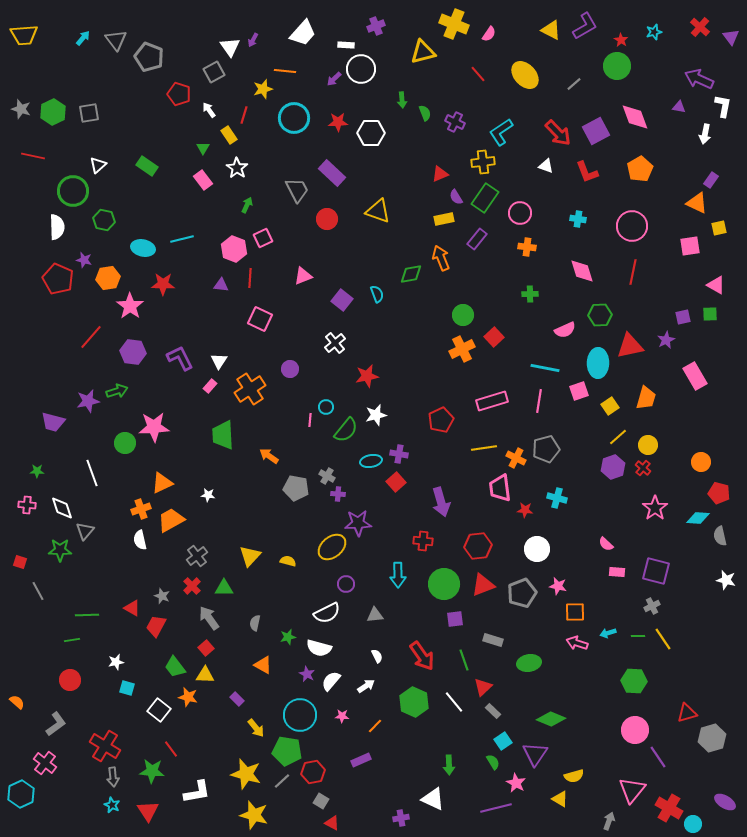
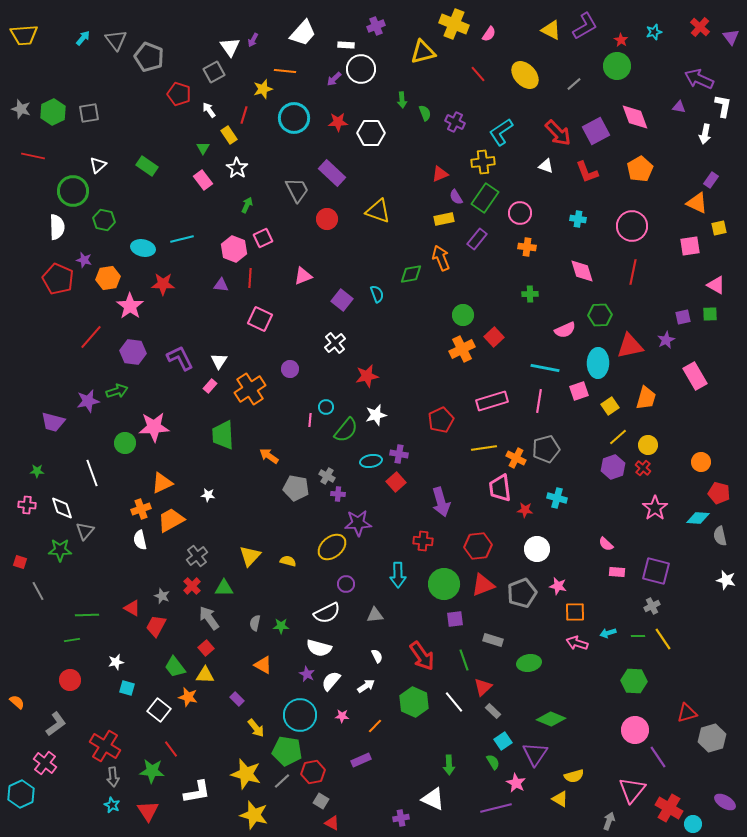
green star at (288, 637): moved 7 px left, 11 px up; rotated 14 degrees clockwise
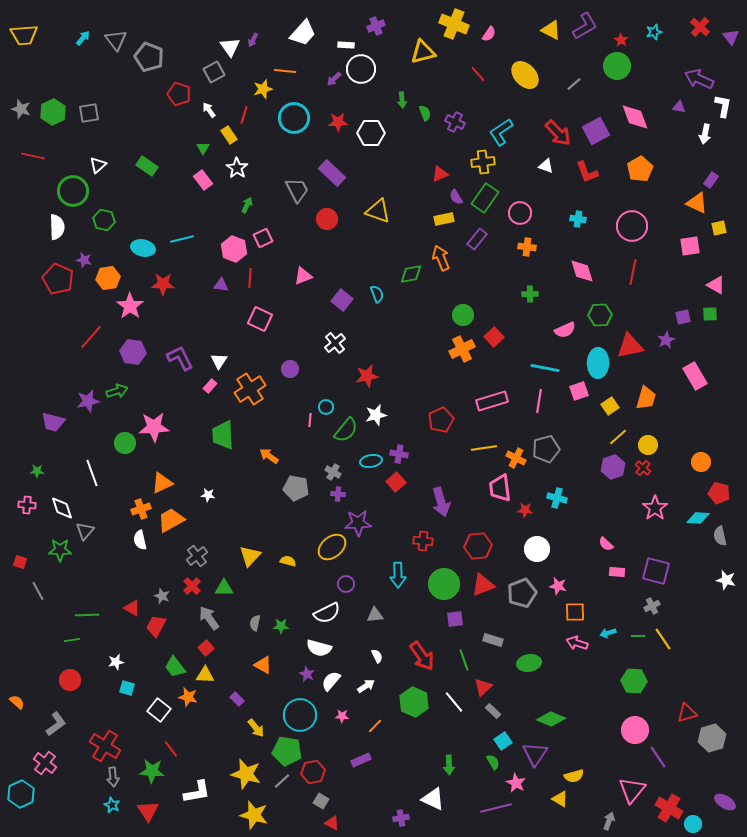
gray cross at (327, 476): moved 6 px right, 4 px up
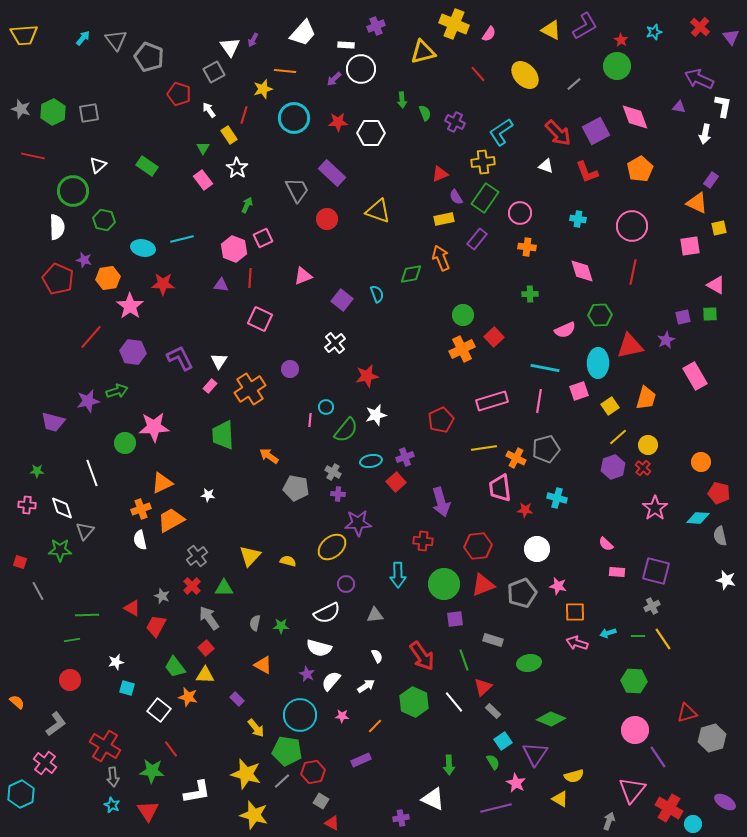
purple cross at (399, 454): moved 6 px right, 3 px down; rotated 30 degrees counterclockwise
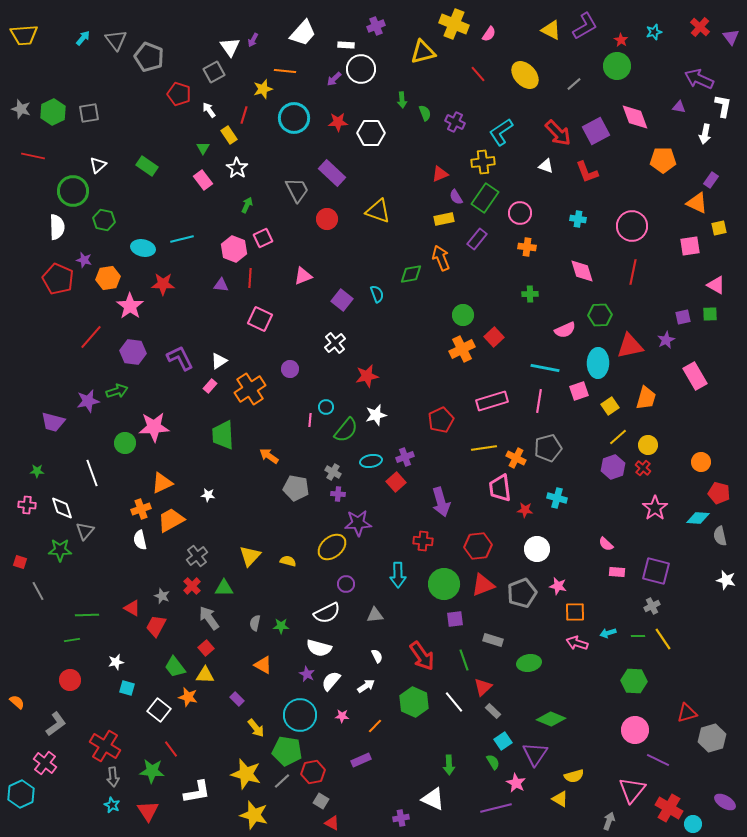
orange pentagon at (640, 169): moved 23 px right, 9 px up; rotated 30 degrees clockwise
white triangle at (219, 361): rotated 24 degrees clockwise
gray pentagon at (546, 449): moved 2 px right, 1 px up
purple line at (658, 757): moved 3 px down; rotated 30 degrees counterclockwise
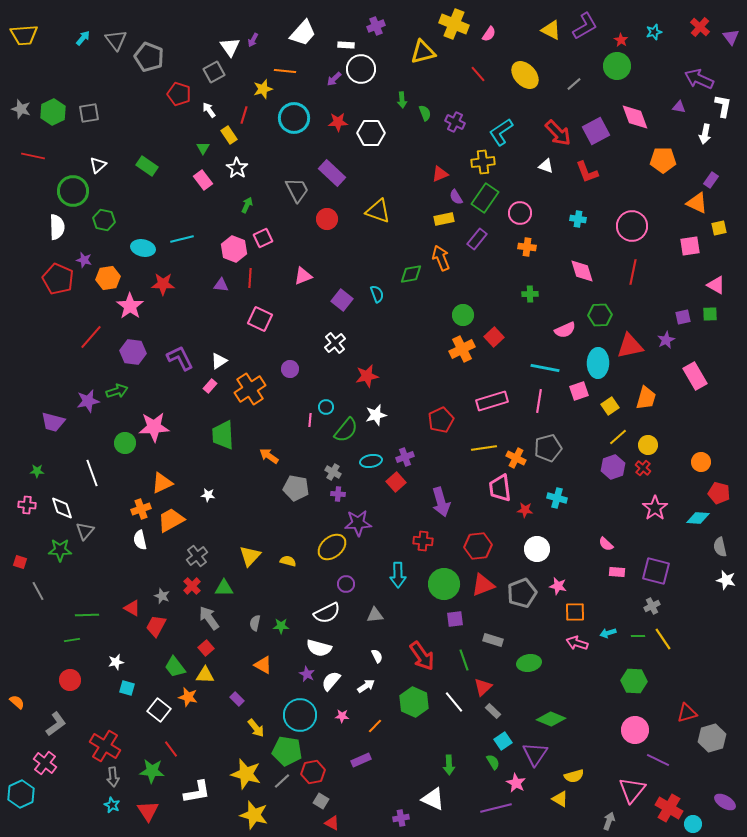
gray semicircle at (720, 536): moved 11 px down
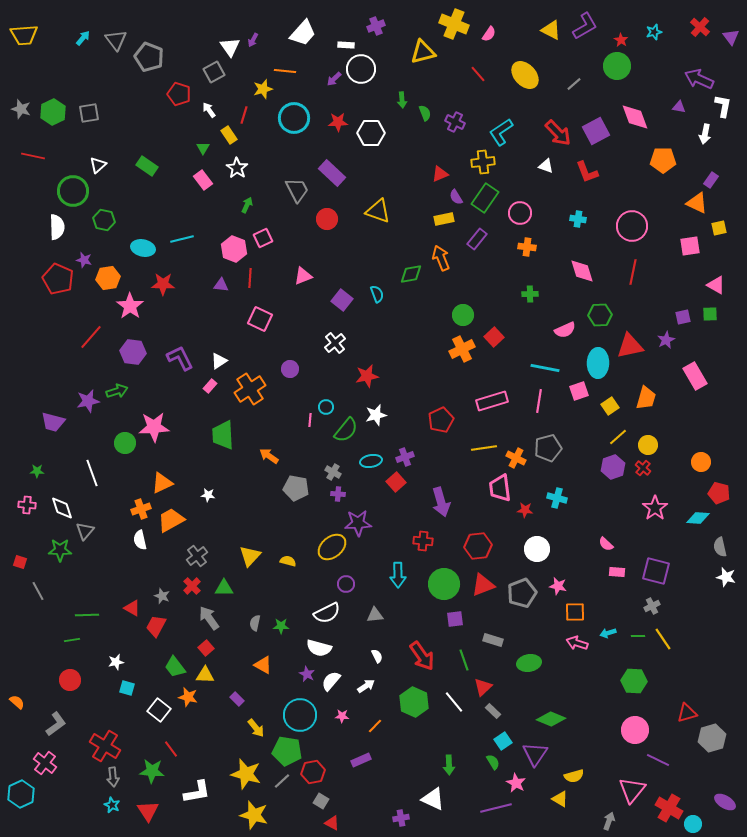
white star at (726, 580): moved 3 px up
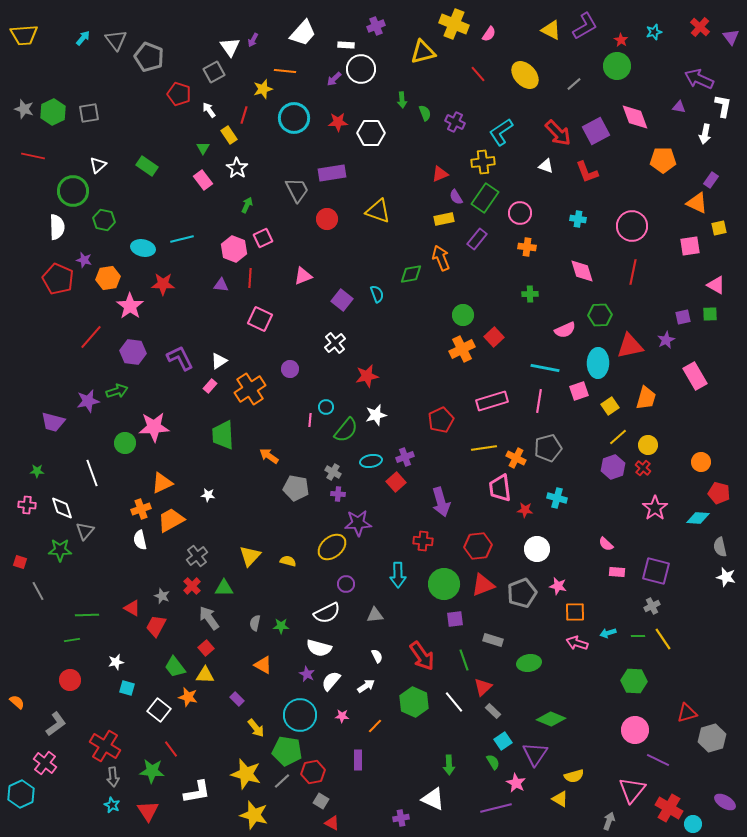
gray star at (21, 109): moved 3 px right
purple rectangle at (332, 173): rotated 52 degrees counterclockwise
purple rectangle at (361, 760): moved 3 px left; rotated 66 degrees counterclockwise
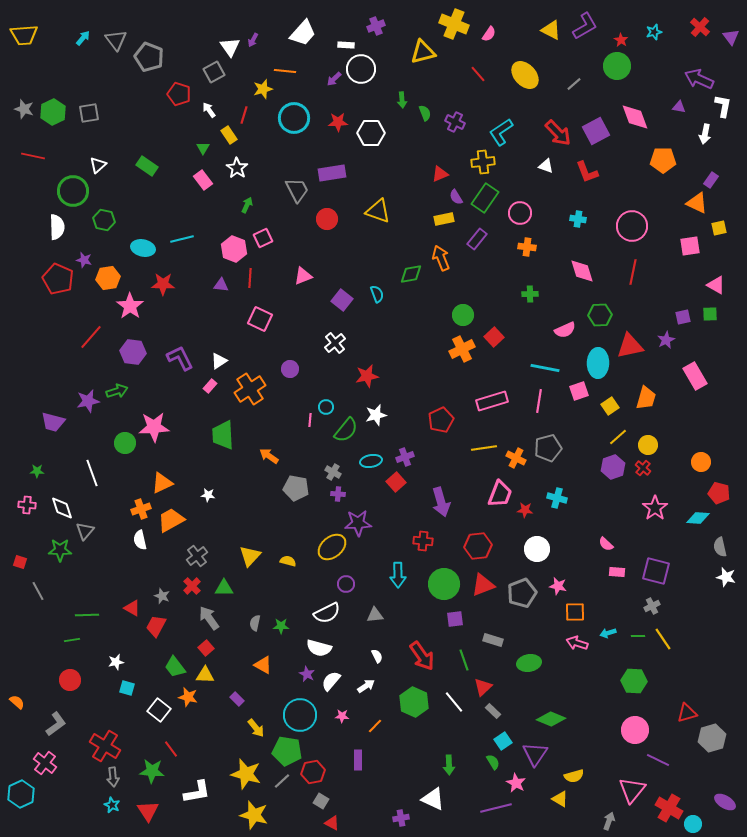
pink trapezoid at (500, 488): moved 6 px down; rotated 152 degrees counterclockwise
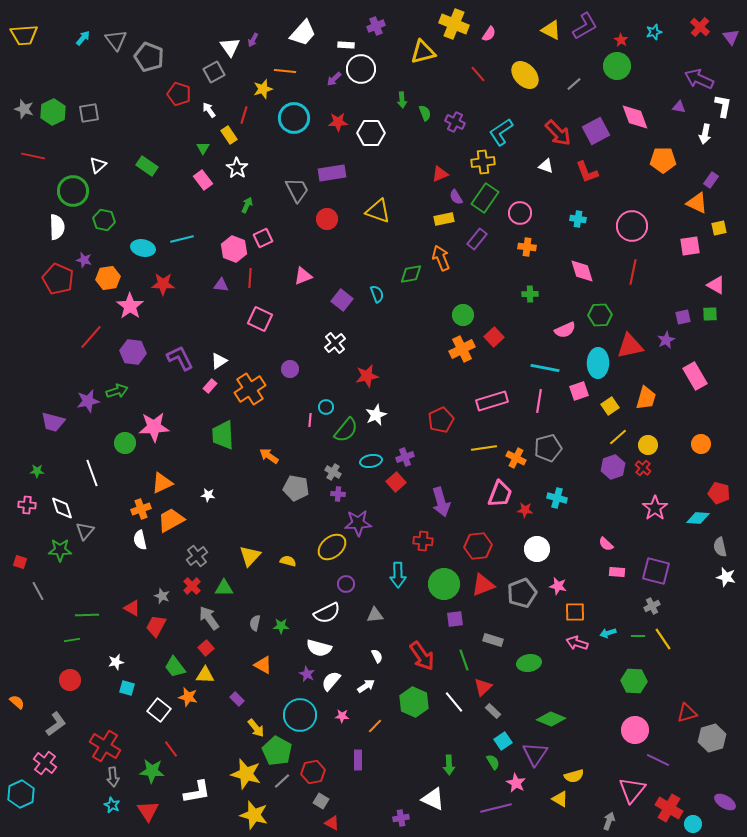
white star at (376, 415): rotated 10 degrees counterclockwise
orange circle at (701, 462): moved 18 px up
green pentagon at (287, 751): moved 10 px left; rotated 20 degrees clockwise
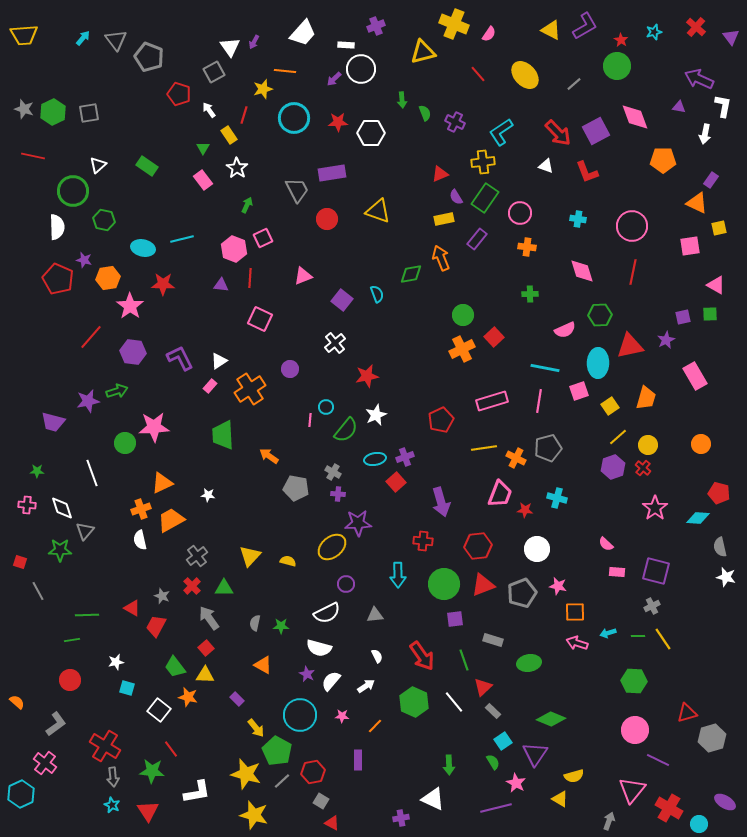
red cross at (700, 27): moved 4 px left
purple arrow at (253, 40): moved 1 px right, 2 px down
cyan ellipse at (371, 461): moved 4 px right, 2 px up
cyan circle at (693, 824): moved 6 px right
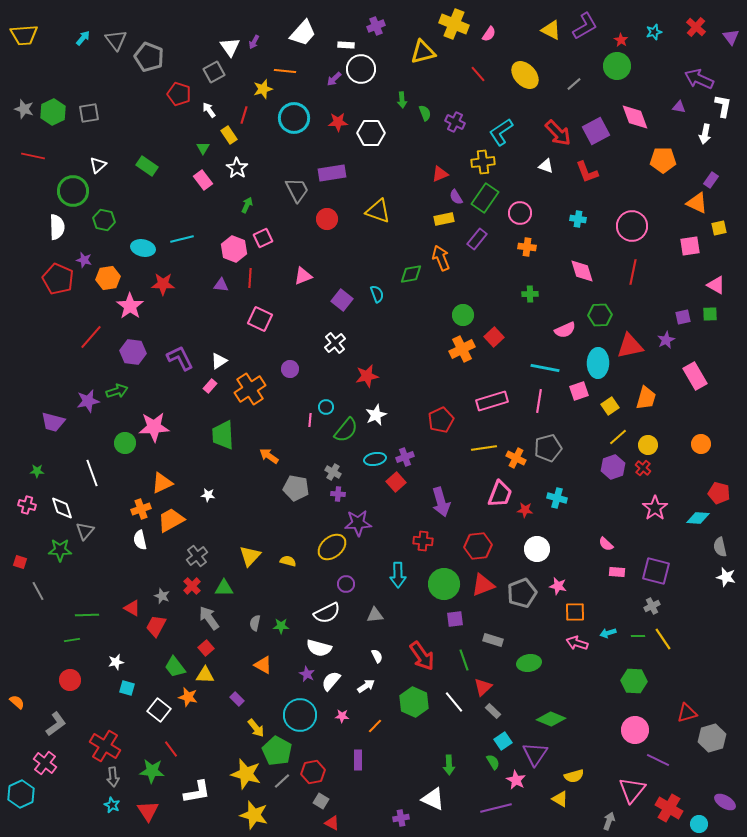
pink cross at (27, 505): rotated 12 degrees clockwise
pink star at (516, 783): moved 3 px up
